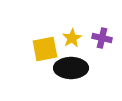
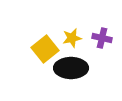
yellow star: rotated 18 degrees clockwise
yellow square: rotated 28 degrees counterclockwise
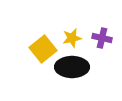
yellow square: moved 2 px left
black ellipse: moved 1 px right, 1 px up
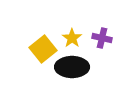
yellow star: rotated 24 degrees counterclockwise
